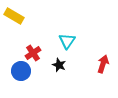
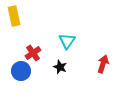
yellow rectangle: rotated 48 degrees clockwise
black star: moved 1 px right, 2 px down
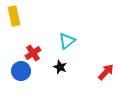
cyan triangle: rotated 18 degrees clockwise
red arrow: moved 3 px right, 8 px down; rotated 24 degrees clockwise
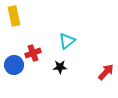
red cross: rotated 14 degrees clockwise
black star: rotated 24 degrees counterclockwise
blue circle: moved 7 px left, 6 px up
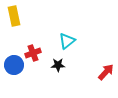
black star: moved 2 px left, 2 px up
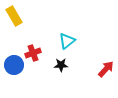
yellow rectangle: rotated 18 degrees counterclockwise
black star: moved 3 px right
red arrow: moved 3 px up
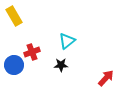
red cross: moved 1 px left, 1 px up
red arrow: moved 9 px down
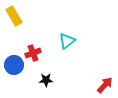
red cross: moved 1 px right, 1 px down
black star: moved 15 px left, 15 px down
red arrow: moved 1 px left, 7 px down
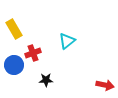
yellow rectangle: moved 13 px down
red arrow: rotated 60 degrees clockwise
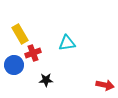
yellow rectangle: moved 6 px right, 5 px down
cyan triangle: moved 2 px down; rotated 30 degrees clockwise
